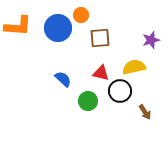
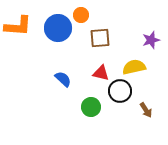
green circle: moved 3 px right, 6 px down
brown arrow: moved 1 px right, 2 px up
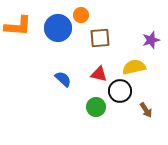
red triangle: moved 2 px left, 1 px down
green circle: moved 5 px right
